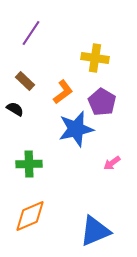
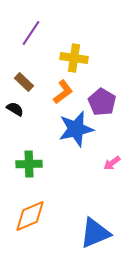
yellow cross: moved 21 px left
brown rectangle: moved 1 px left, 1 px down
blue triangle: moved 2 px down
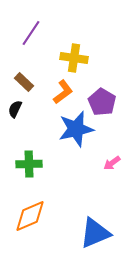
black semicircle: rotated 96 degrees counterclockwise
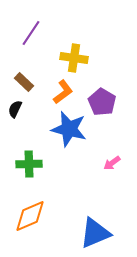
blue star: moved 7 px left; rotated 27 degrees clockwise
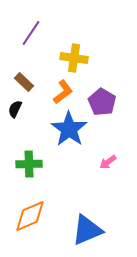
blue star: rotated 21 degrees clockwise
pink arrow: moved 4 px left, 1 px up
blue triangle: moved 8 px left, 3 px up
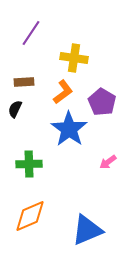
brown rectangle: rotated 48 degrees counterclockwise
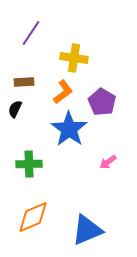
orange diamond: moved 3 px right, 1 px down
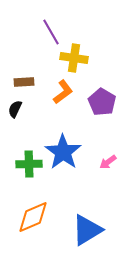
purple line: moved 20 px right, 1 px up; rotated 64 degrees counterclockwise
blue star: moved 6 px left, 23 px down
blue triangle: rotated 8 degrees counterclockwise
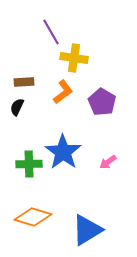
black semicircle: moved 2 px right, 2 px up
orange diamond: rotated 39 degrees clockwise
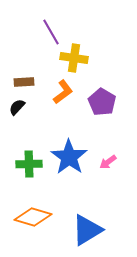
black semicircle: rotated 18 degrees clockwise
blue star: moved 6 px right, 5 px down
